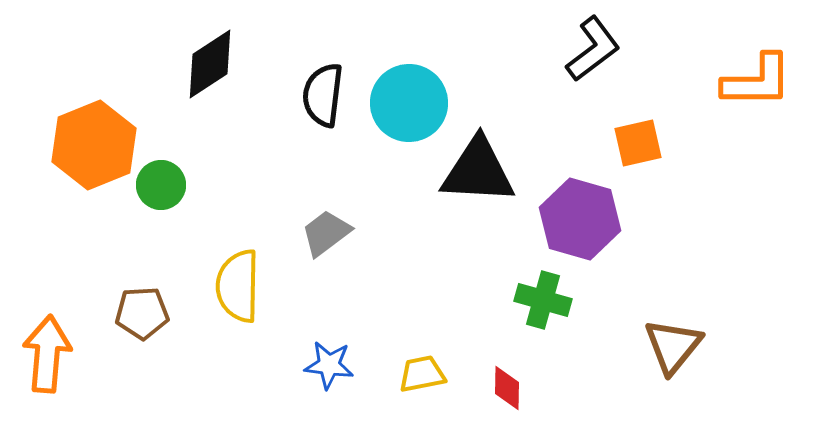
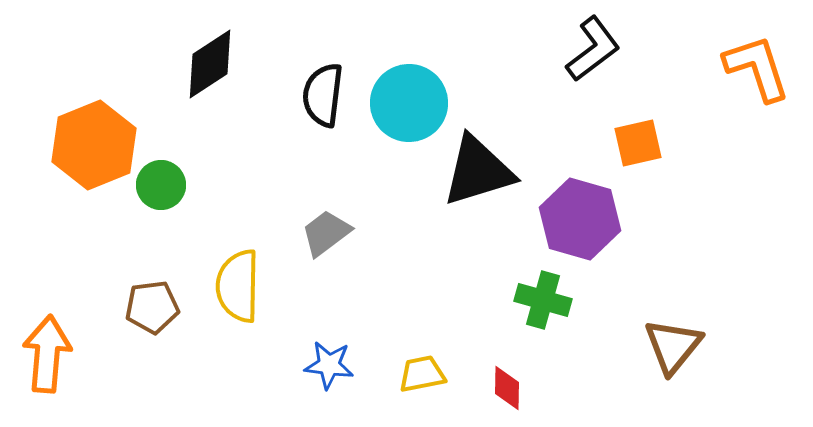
orange L-shape: moved 13 px up; rotated 108 degrees counterclockwise
black triangle: rotated 20 degrees counterclockwise
brown pentagon: moved 10 px right, 6 px up; rotated 4 degrees counterclockwise
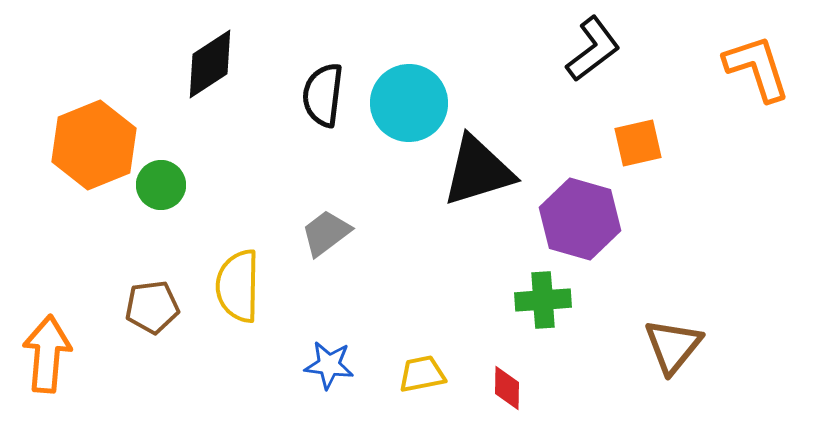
green cross: rotated 20 degrees counterclockwise
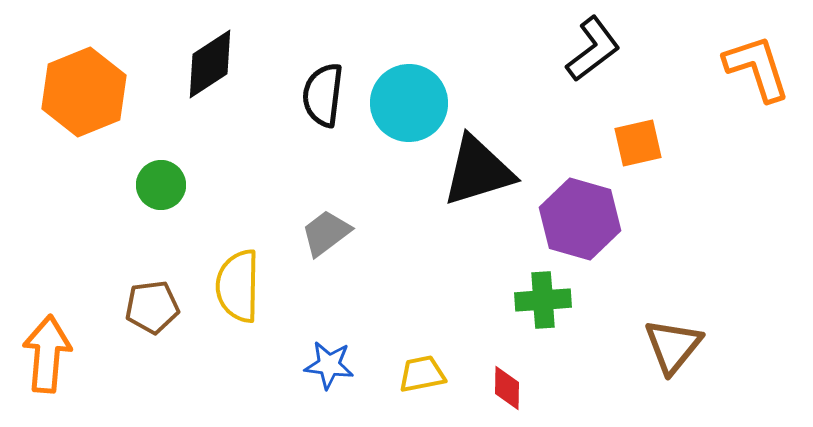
orange hexagon: moved 10 px left, 53 px up
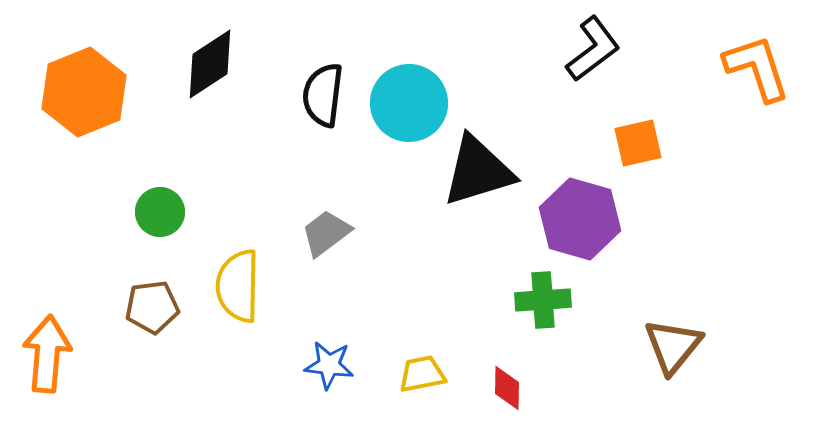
green circle: moved 1 px left, 27 px down
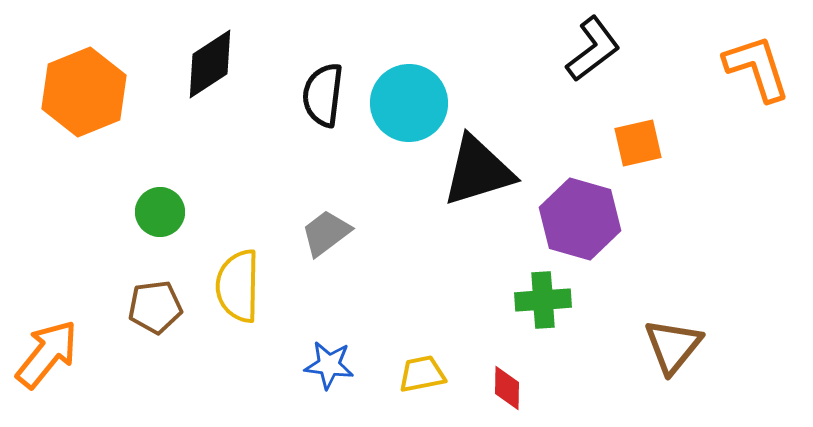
brown pentagon: moved 3 px right
orange arrow: rotated 34 degrees clockwise
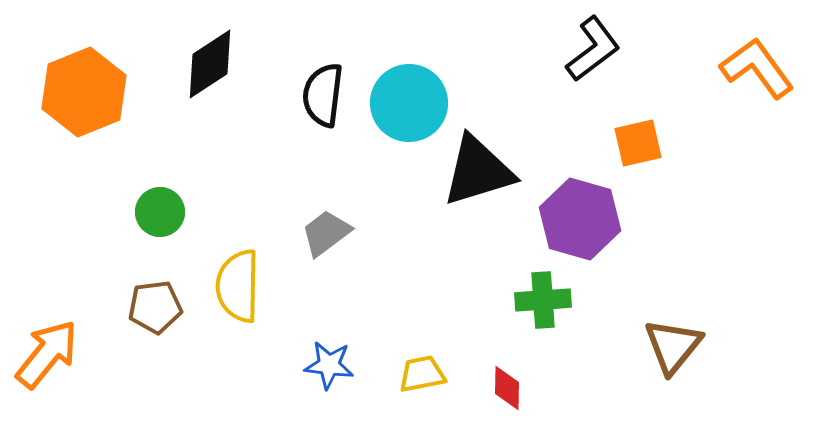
orange L-shape: rotated 18 degrees counterclockwise
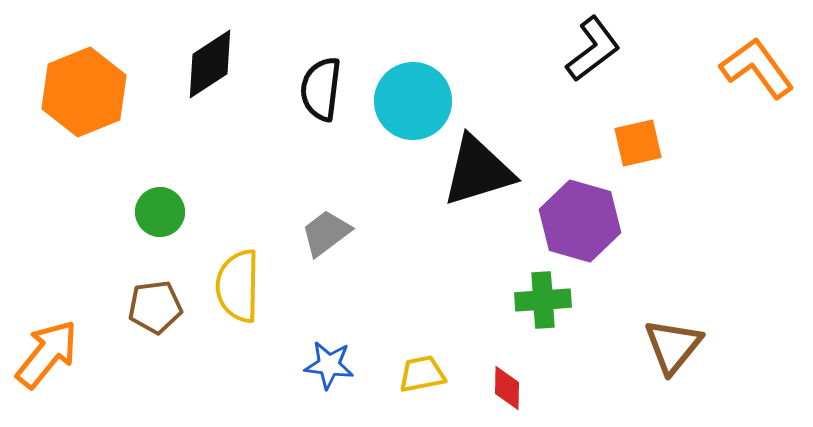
black semicircle: moved 2 px left, 6 px up
cyan circle: moved 4 px right, 2 px up
purple hexagon: moved 2 px down
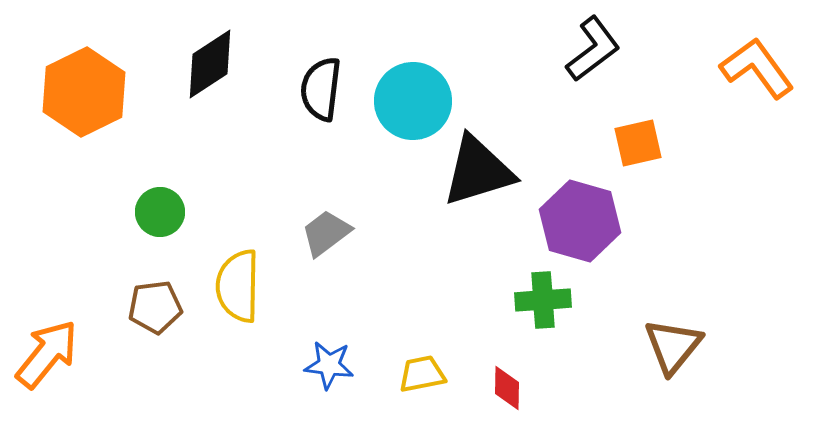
orange hexagon: rotated 4 degrees counterclockwise
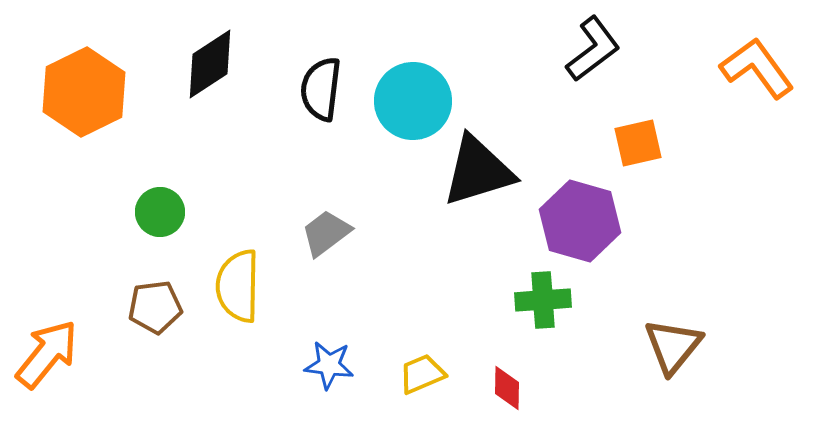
yellow trapezoid: rotated 12 degrees counterclockwise
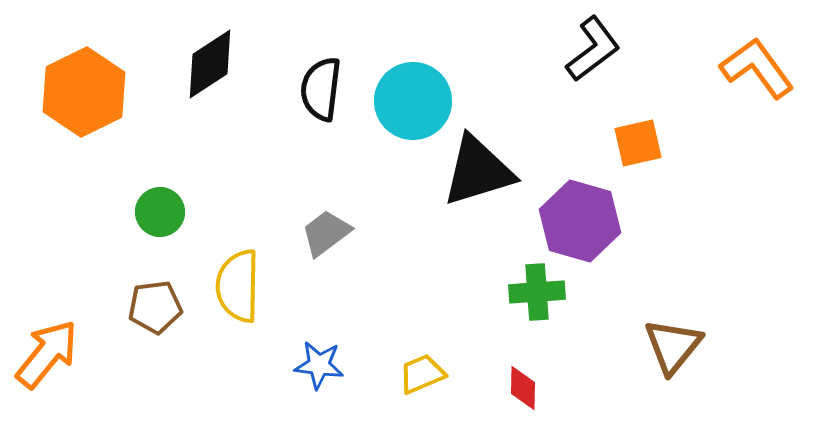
green cross: moved 6 px left, 8 px up
blue star: moved 10 px left
red diamond: moved 16 px right
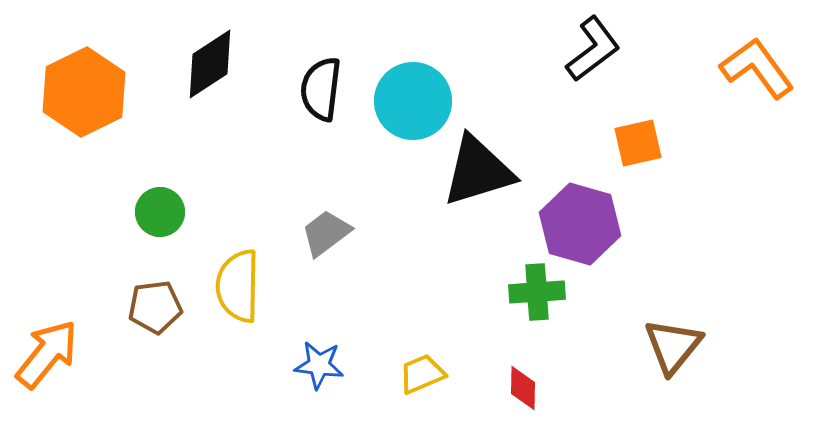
purple hexagon: moved 3 px down
